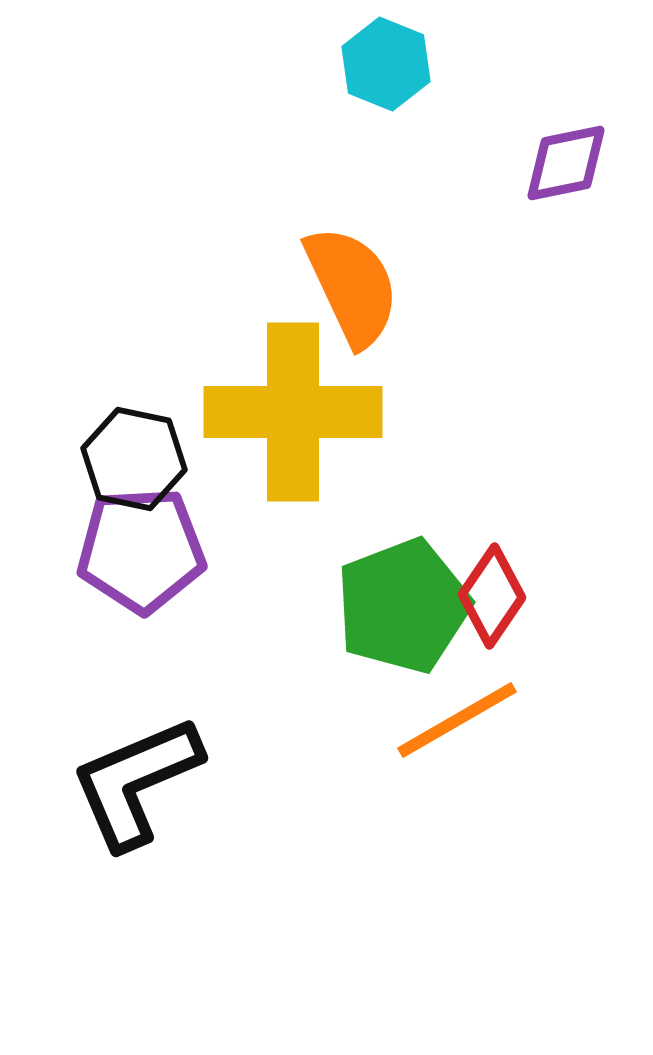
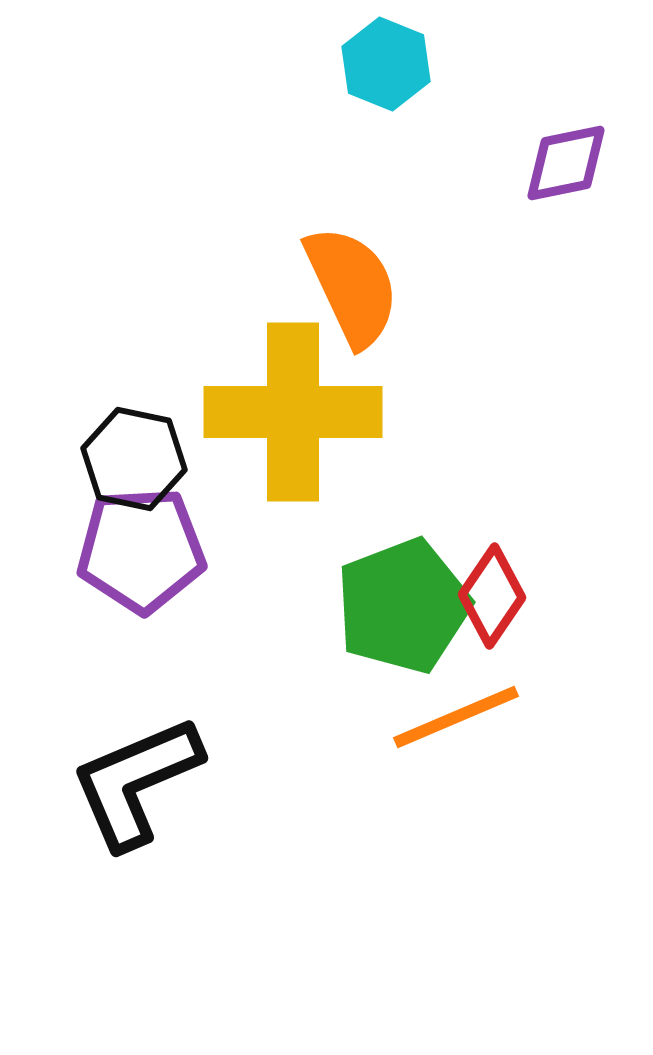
orange line: moved 1 px left, 3 px up; rotated 7 degrees clockwise
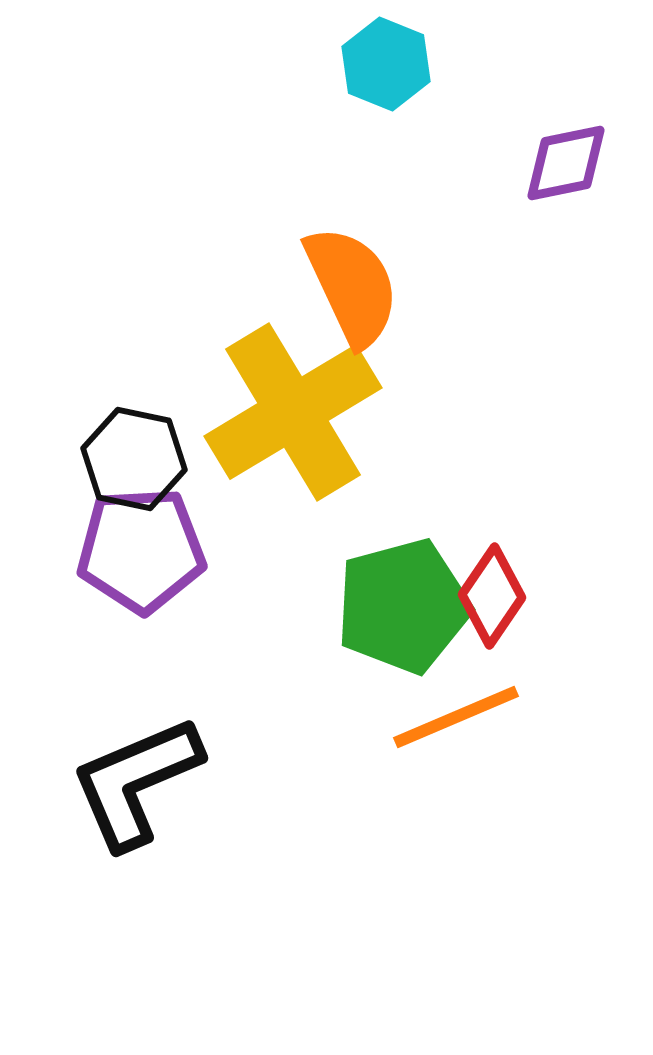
yellow cross: rotated 31 degrees counterclockwise
green pentagon: rotated 6 degrees clockwise
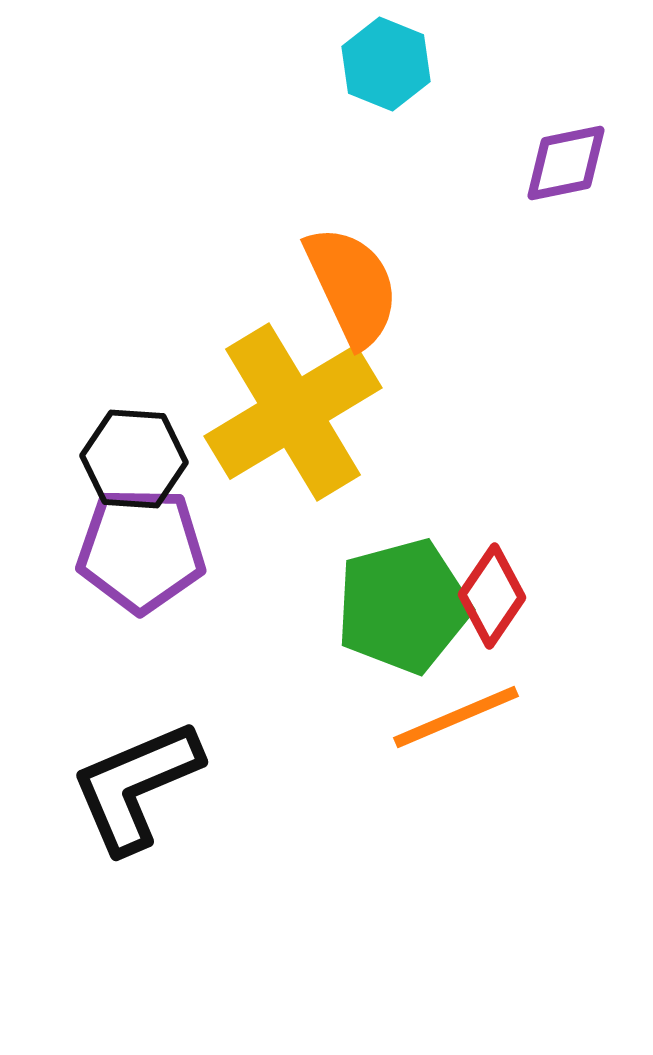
black hexagon: rotated 8 degrees counterclockwise
purple pentagon: rotated 4 degrees clockwise
black L-shape: moved 4 px down
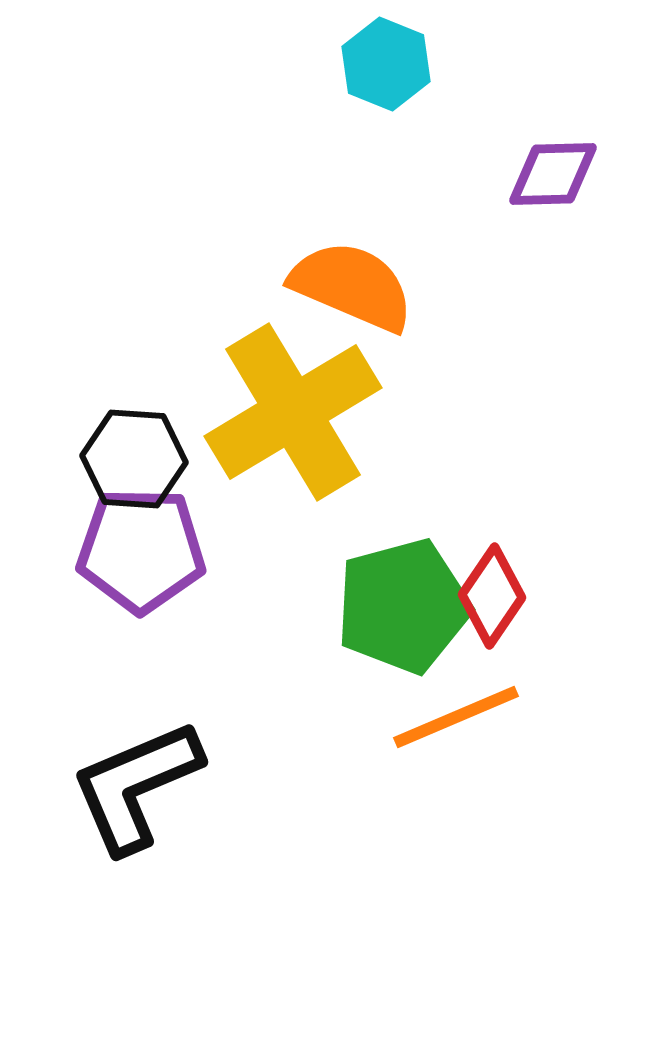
purple diamond: moved 13 px left, 11 px down; rotated 10 degrees clockwise
orange semicircle: rotated 42 degrees counterclockwise
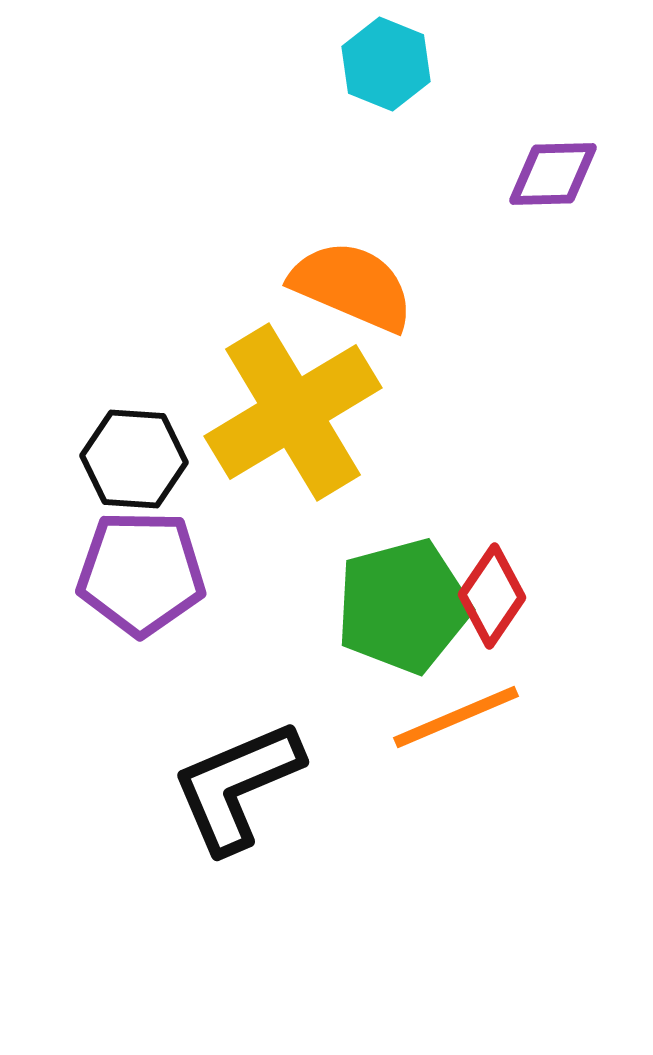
purple pentagon: moved 23 px down
black L-shape: moved 101 px right
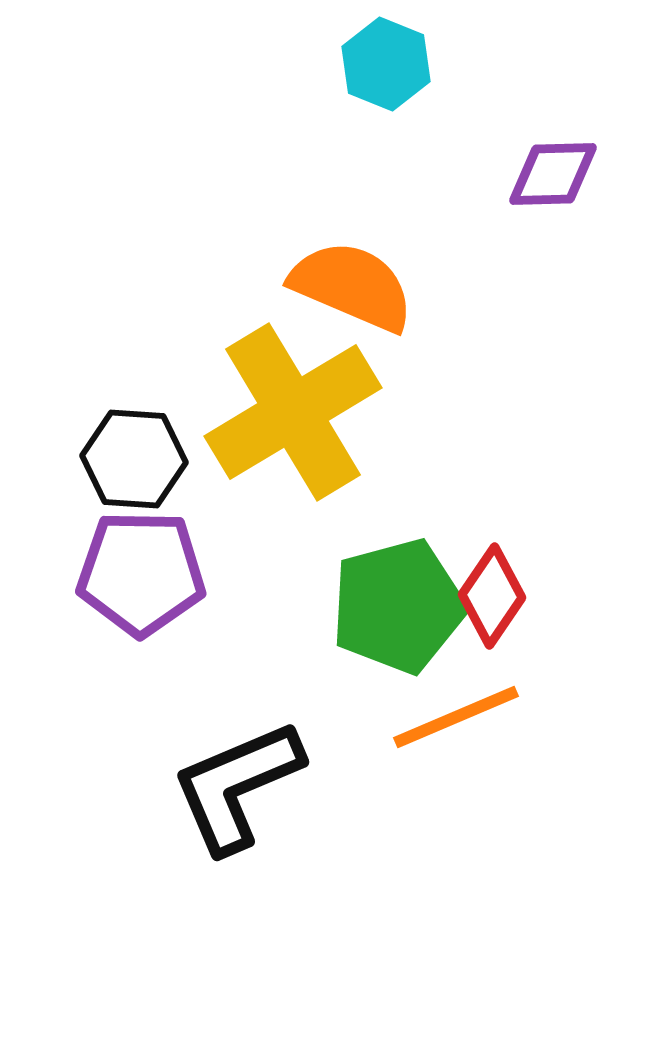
green pentagon: moved 5 px left
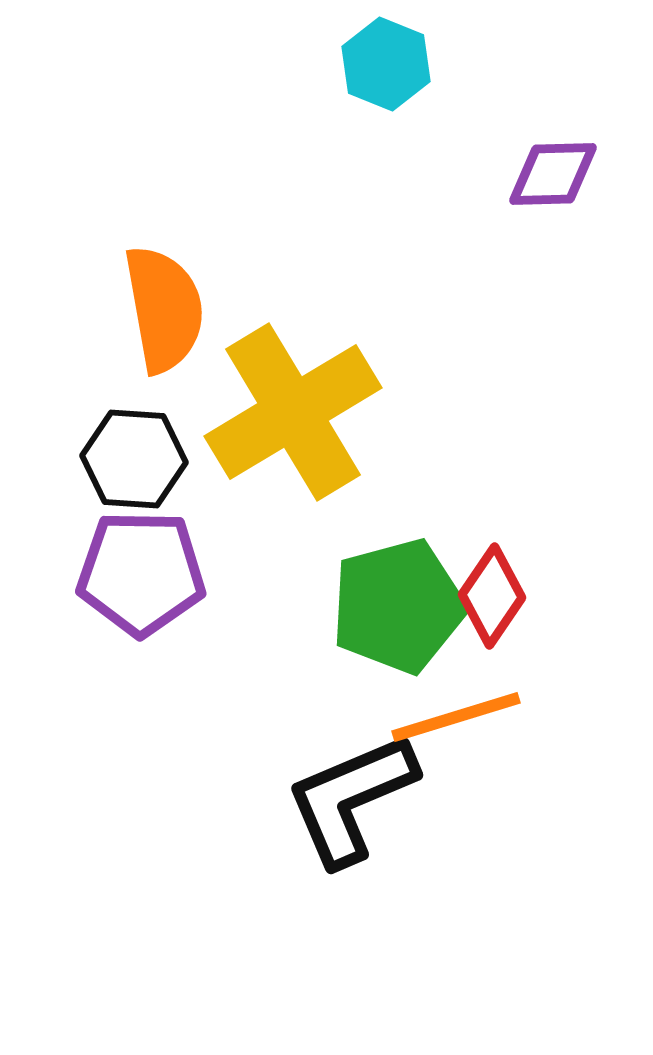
orange semicircle: moved 188 px left, 23 px down; rotated 57 degrees clockwise
orange line: rotated 6 degrees clockwise
black L-shape: moved 114 px right, 13 px down
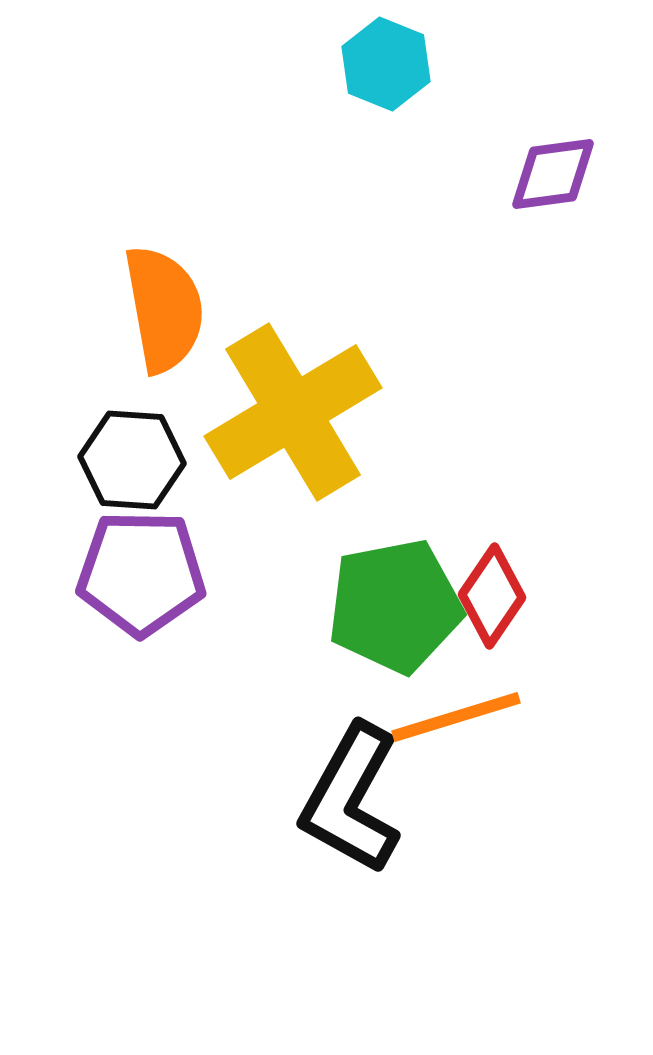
purple diamond: rotated 6 degrees counterclockwise
black hexagon: moved 2 px left, 1 px down
green pentagon: moved 3 px left; rotated 4 degrees clockwise
black L-shape: rotated 38 degrees counterclockwise
